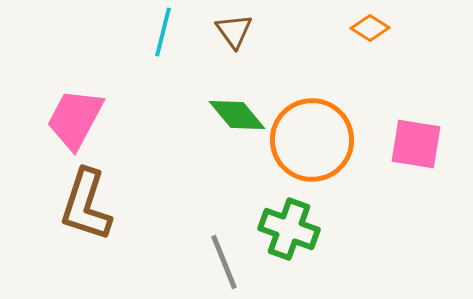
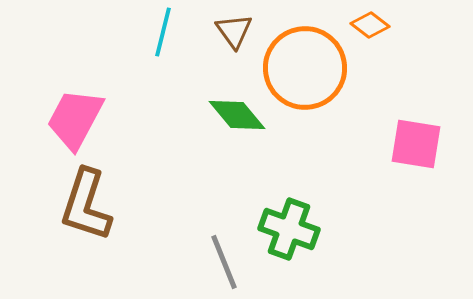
orange diamond: moved 3 px up; rotated 6 degrees clockwise
orange circle: moved 7 px left, 72 px up
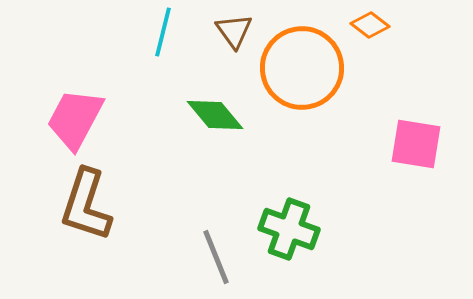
orange circle: moved 3 px left
green diamond: moved 22 px left
gray line: moved 8 px left, 5 px up
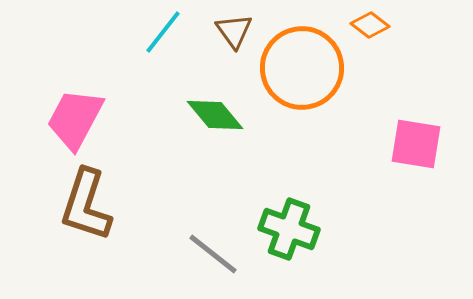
cyan line: rotated 24 degrees clockwise
gray line: moved 3 px left, 3 px up; rotated 30 degrees counterclockwise
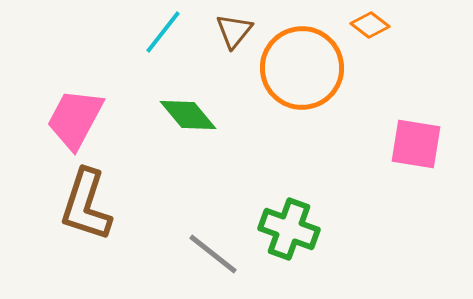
brown triangle: rotated 15 degrees clockwise
green diamond: moved 27 px left
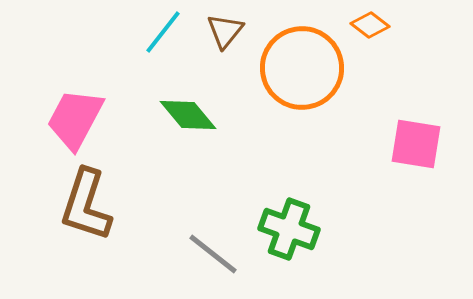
brown triangle: moved 9 px left
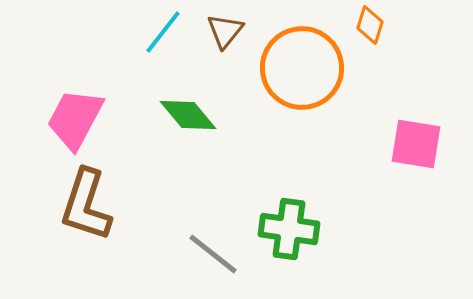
orange diamond: rotated 69 degrees clockwise
green cross: rotated 12 degrees counterclockwise
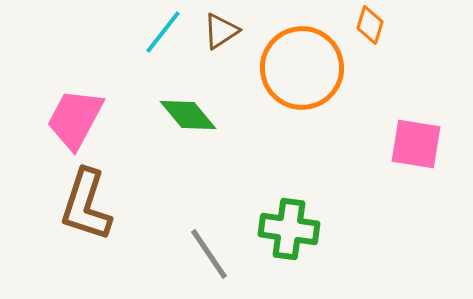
brown triangle: moved 4 px left; rotated 18 degrees clockwise
gray line: moved 4 px left; rotated 18 degrees clockwise
